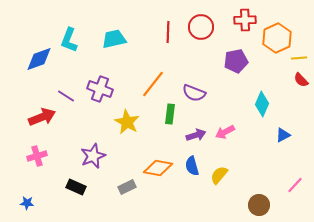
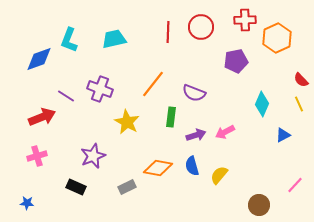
yellow line: moved 46 px down; rotated 70 degrees clockwise
green rectangle: moved 1 px right, 3 px down
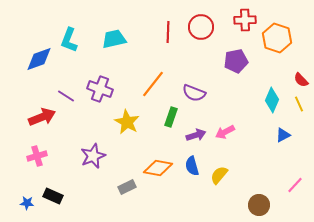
orange hexagon: rotated 16 degrees counterclockwise
cyan diamond: moved 10 px right, 4 px up
green rectangle: rotated 12 degrees clockwise
black rectangle: moved 23 px left, 9 px down
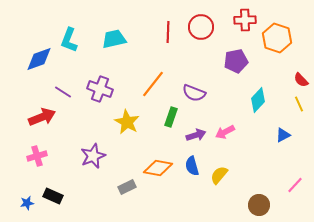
purple line: moved 3 px left, 4 px up
cyan diamond: moved 14 px left; rotated 20 degrees clockwise
blue star: rotated 16 degrees counterclockwise
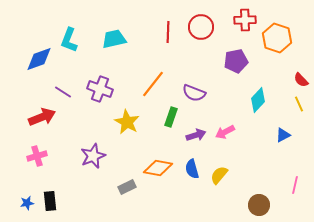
blue semicircle: moved 3 px down
pink line: rotated 30 degrees counterclockwise
black rectangle: moved 3 px left, 5 px down; rotated 60 degrees clockwise
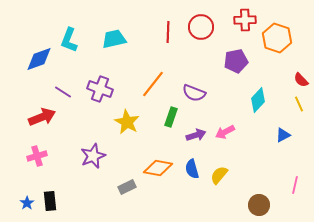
blue star: rotated 24 degrees counterclockwise
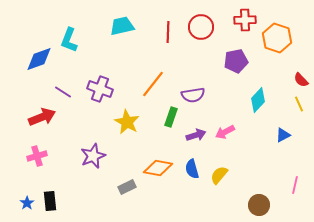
cyan trapezoid: moved 8 px right, 13 px up
purple semicircle: moved 1 px left, 2 px down; rotated 30 degrees counterclockwise
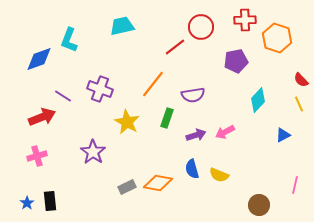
red line: moved 7 px right, 15 px down; rotated 50 degrees clockwise
purple line: moved 4 px down
green rectangle: moved 4 px left, 1 px down
purple star: moved 4 px up; rotated 15 degrees counterclockwise
orange diamond: moved 15 px down
yellow semicircle: rotated 108 degrees counterclockwise
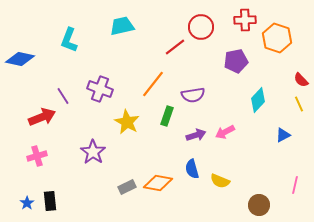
blue diamond: moved 19 px left; rotated 32 degrees clockwise
purple line: rotated 24 degrees clockwise
green rectangle: moved 2 px up
yellow semicircle: moved 1 px right, 6 px down
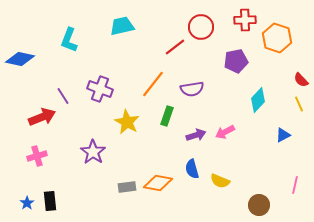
purple semicircle: moved 1 px left, 6 px up
gray rectangle: rotated 18 degrees clockwise
